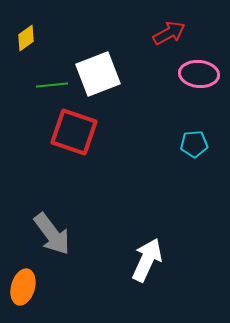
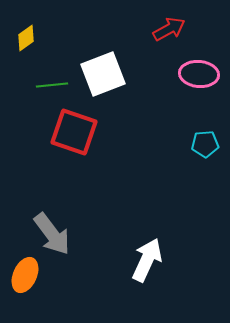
red arrow: moved 4 px up
white square: moved 5 px right
cyan pentagon: moved 11 px right
orange ellipse: moved 2 px right, 12 px up; rotated 8 degrees clockwise
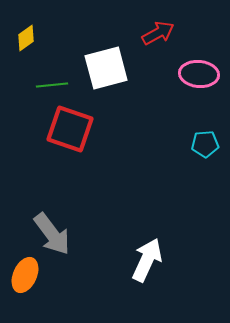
red arrow: moved 11 px left, 4 px down
white square: moved 3 px right, 6 px up; rotated 6 degrees clockwise
red square: moved 4 px left, 3 px up
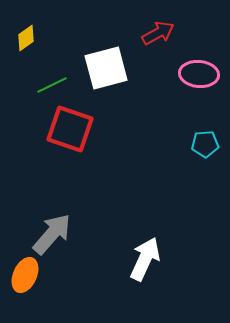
green line: rotated 20 degrees counterclockwise
gray arrow: rotated 102 degrees counterclockwise
white arrow: moved 2 px left, 1 px up
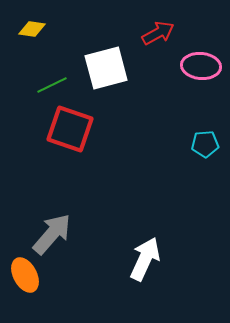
yellow diamond: moved 6 px right, 9 px up; rotated 44 degrees clockwise
pink ellipse: moved 2 px right, 8 px up
orange ellipse: rotated 52 degrees counterclockwise
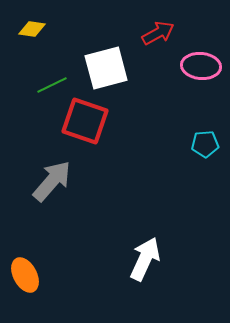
red square: moved 15 px right, 8 px up
gray arrow: moved 53 px up
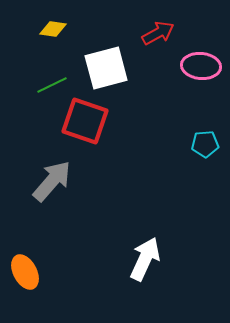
yellow diamond: moved 21 px right
orange ellipse: moved 3 px up
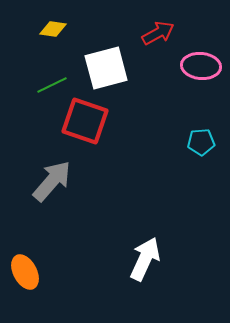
cyan pentagon: moved 4 px left, 2 px up
